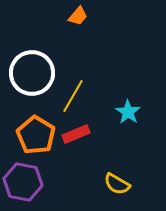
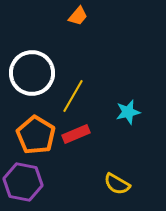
cyan star: rotated 25 degrees clockwise
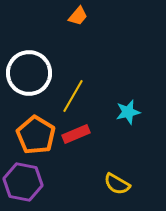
white circle: moved 3 px left
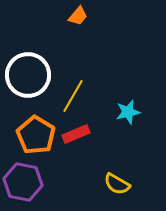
white circle: moved 1 px left, 2 px down
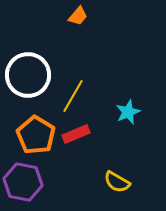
cyan star: rotated 10 degrees counterclockwise
yellow semicircle: moved 2 px up
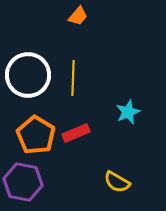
yellow line: moved 18 px up; rotated 28 degrees counterclockwise
red rectangle: moved 1 px up
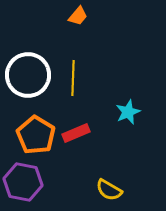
yellow semicircle: moved 8 px left, 8 px down
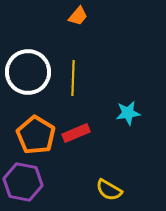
white circle: moved 3 px up
cyan star: moved 1 px down; rotated 15 degrees clockwise
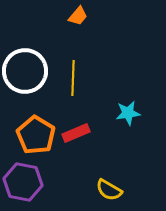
white circle: moved 3 px left, 1 px up
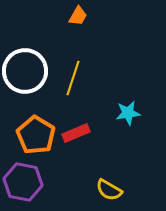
orange trapezoid: rotated 10 degrees counterclockwise
yellow line: rotated 16 degrees clockwise
